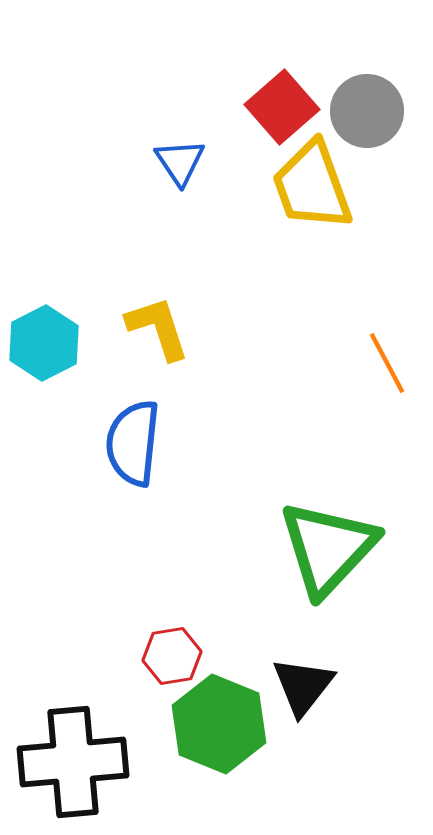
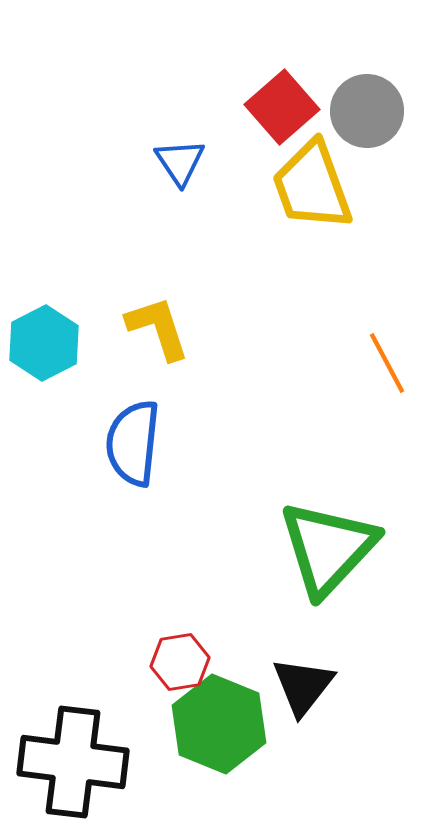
red hexagon: moved 8 px right, 6 px down
black cross: rotated 12 degrees clockwise
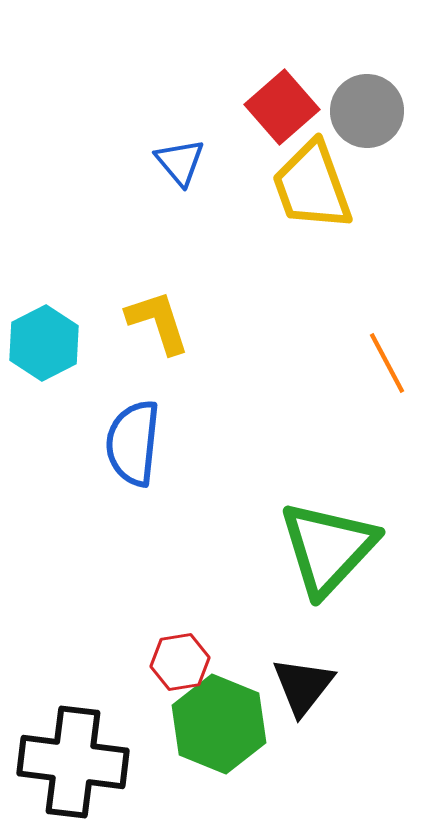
blue triangle: rotated 6 degrees counterclockwise
yellow L-shape: moved 6 px up
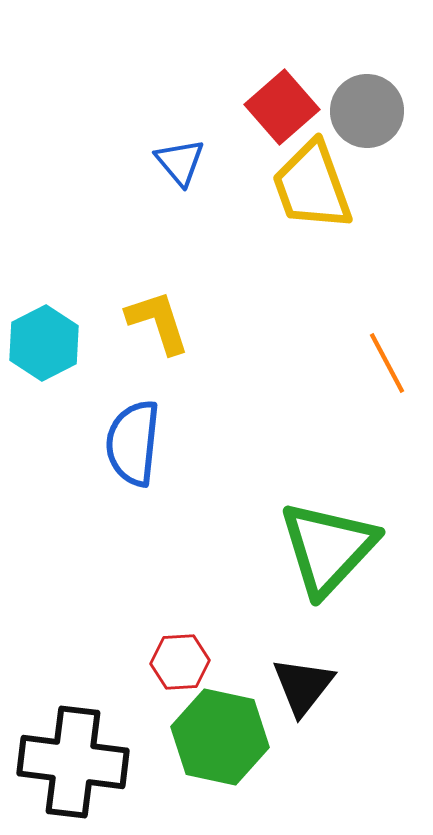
red hexagon: rotated 6 degrees clockwise
green hexagon: moved 1 px right, 13 px down; rotated 10 degrees counterclockwise
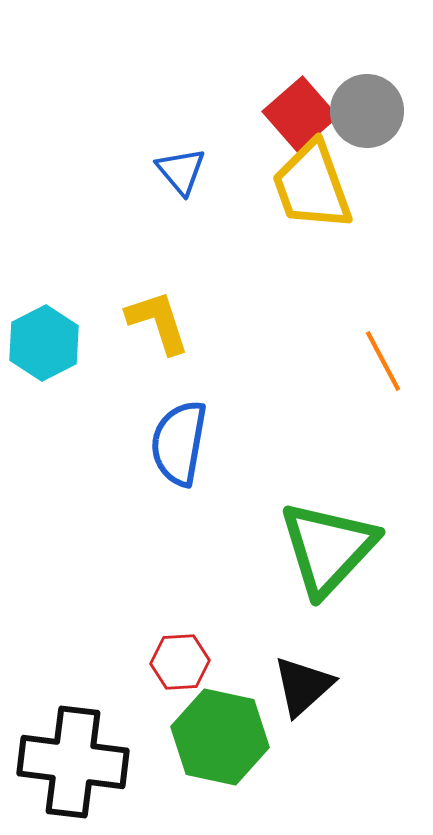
red square: moved 18 px right, 7 px down
blue triangle: moved 1 px right, 9 px down
orange line: moved 4 px left, 2 px up
blue semicircle: moved 46 px right; rotated 4 degrees clockwise
black triangle: rotated 10 degrees clockwise
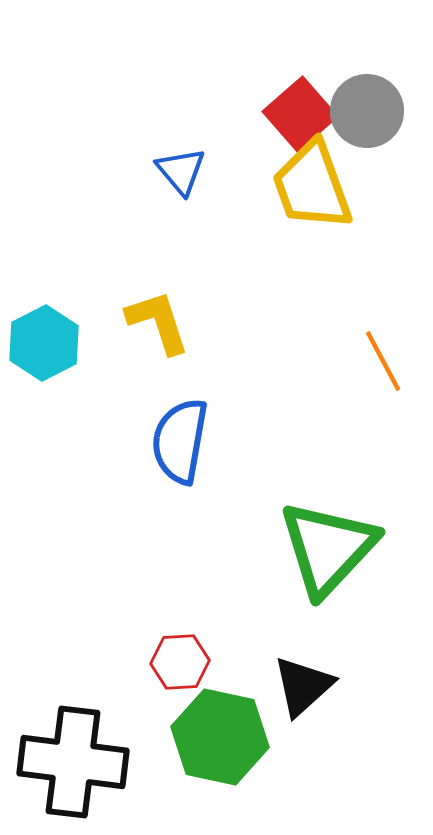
blue semicircle: moved 1 px right, 2 px up
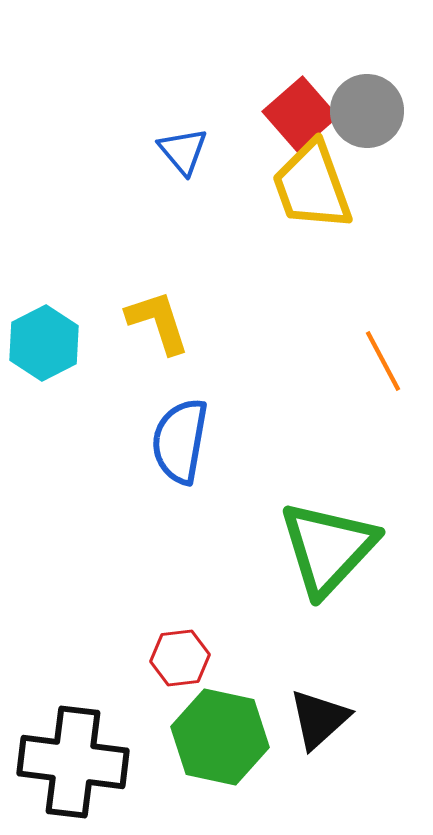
blue triangle: moved 2 px right, 20 px up
red hexagon: moved 4 px up; rotated 4 degrees counterclockwise
black triangle: moved 16 px right, 33 px down
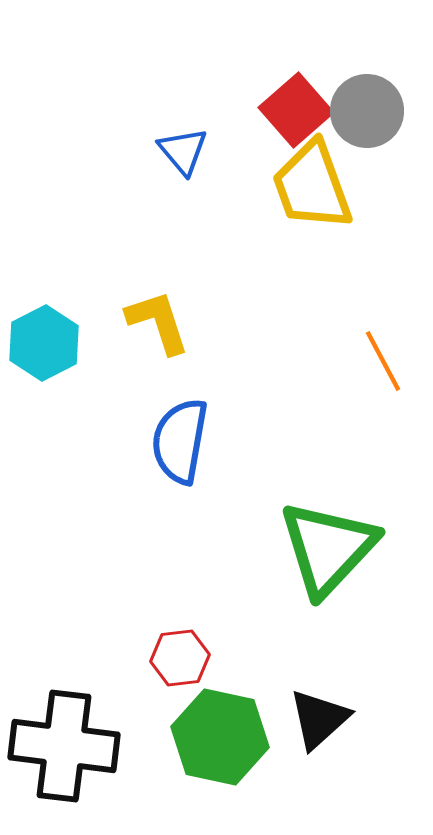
red square: moved 4 px left, 4 px up
black cross: moved 9 px left, 16 px up
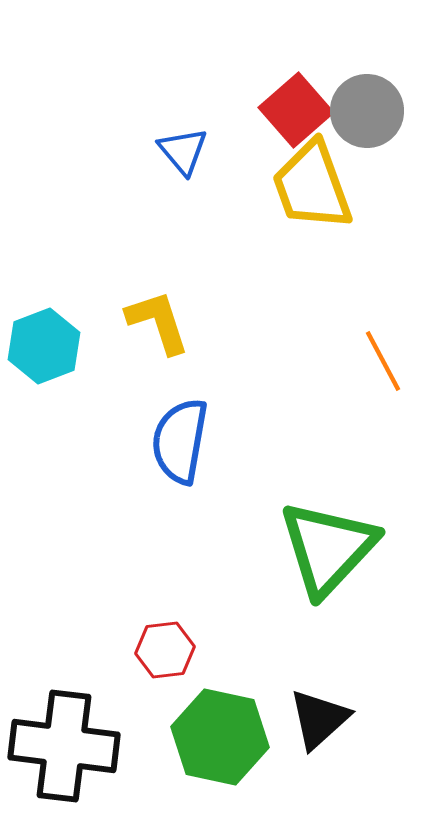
cyan hexagon: moved 3 px down; rotated 6 degrees clockwise
red hexagon: moved 15 px left, 8 px up
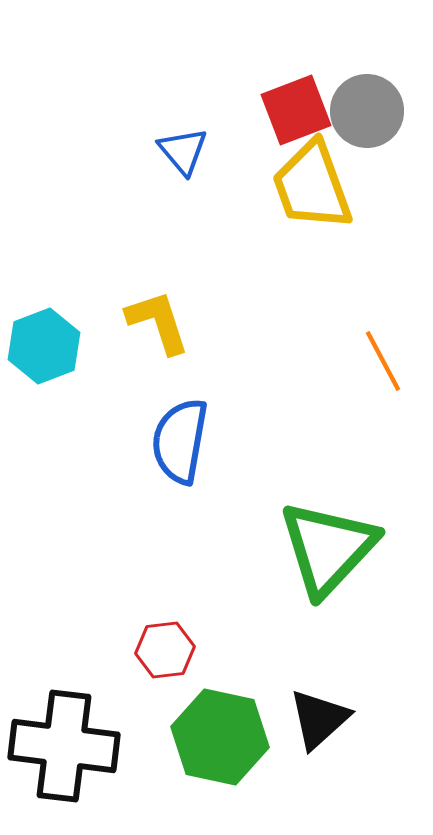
red square: rotated 20 degrees clockwise
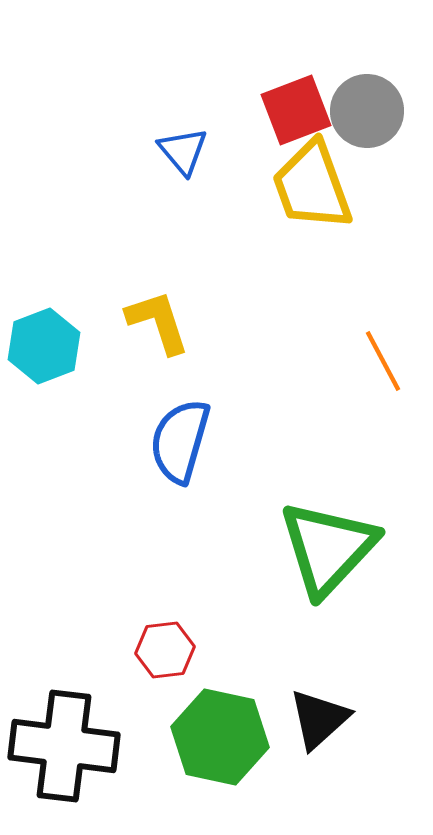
blue semicircle: rotated 6 degrees clockwise
